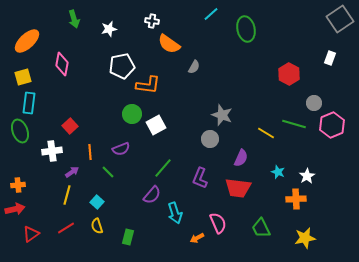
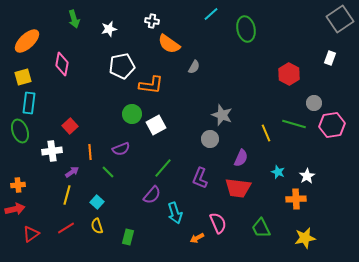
orange L-shape at (148, 85): moved 3 px right
pink hexagon at (332, 125): rotated 15 degrees clockwise
yellow line at (266, 133): rotated 36 degrees clockwise
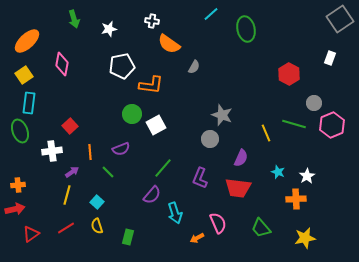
yellow square at (23, 77): moved 1 px right, 2 px up; rotated 18 degrees counterclockwise
pink hexagon at (332, 125): rotated 15 degrees counterclockwise
green trapezoid at (261, 228): rotated 15 degrees counterclockwise
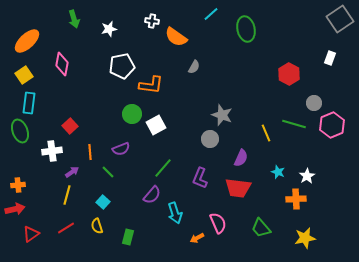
orange semicircle at (169, 44): moved 7 px right, 7 px up
cyan square at (97, 202): moved 6 px right
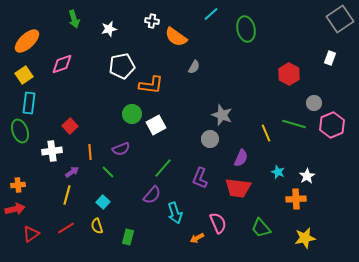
pink diamond at (62, 64): rotated 60 degrees clockwise
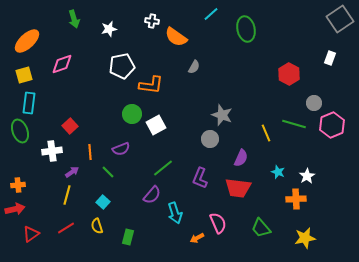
yellow square at (24, 75): rotated 18 degrees clockwise
green line at (163, 168): rotated 10 degrees clockwise
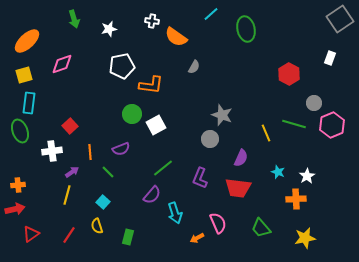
red line at (66, 228): moved 3 px right, 7 px down; rotated 24 degrees counterclockwise
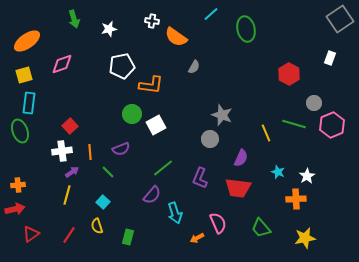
orange ellipse at (27, 41): rotated 8 degrees clockwise
white cross at (52, 151): moved 10 px right
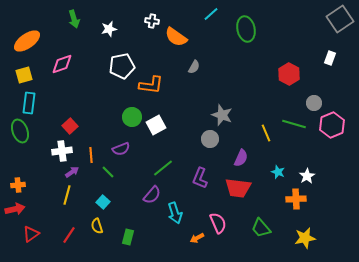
green circle at (132, 114): moved 3 px down
orange line at (90, 152): moved 1 px right, 3 px down
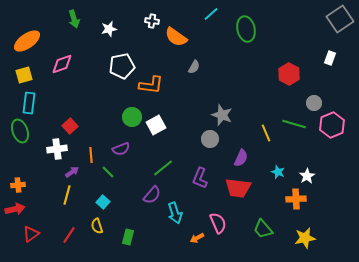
white cross at (62, 151): moved 5 px left, 2 px up
green trapezoid at (261, 228): moved 2 px right, 1 px down
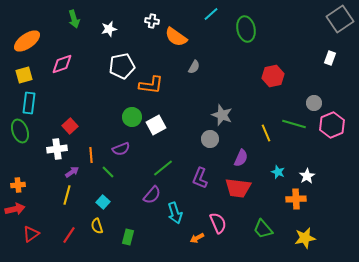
red hexagon at (289, 74): moved 16 px left, 2 px down; rotated 20 degrees clockwise
